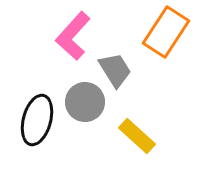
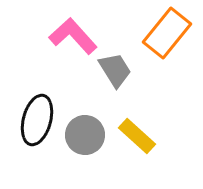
orange rectangle: moved 1 px right, 1 px down; rotated 6 degrees clockwise
pink L-shape: rotated 96 degrees clockwise
gray circle: moved 33 px down
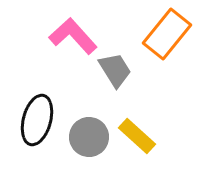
orange rectangle: moved 1 px down
gray circle: moved 4 px right, 2 px down
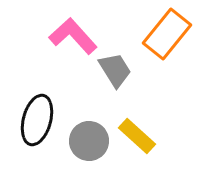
gray circle: moved 4 px down
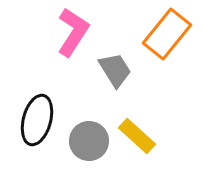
pink L-shape: moved 4 px up; rotated 75 degrees clockwise
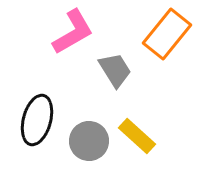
pink L-shape: rotated 27 degrees clockwise
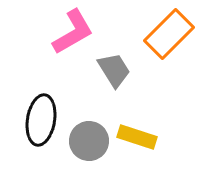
orange rectangle: moved 2 px right; rotated 6 degrees clockwise
gray trapezoid: moved 1 px left
black ellipse: moved 4 px right; rotated 6 degrees counterclockwise
yellow rectangle: moved 1 px down; rotated 24 degrees counterclockwise
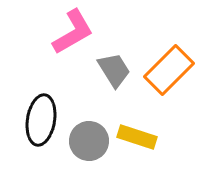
orange rectangle: moved 36 px down
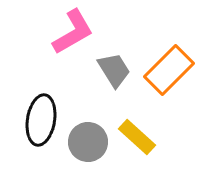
yellow rectangle: rotated 24 degrees clockwise
gray circle: moved 1 px left, 1 px down
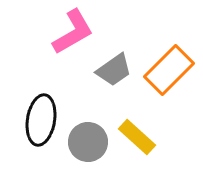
gray trapezoid: rotated 87 degrees clockwise
